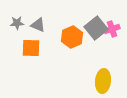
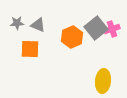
orange square: moved 1 px left, 1 px down
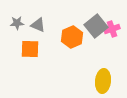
gray square: moved 2 px up
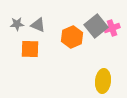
gray star: moved 1 px down
pink cross: moved 1 px up
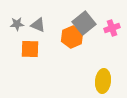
gray square: moved 12 px left, 3 px up
